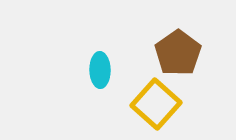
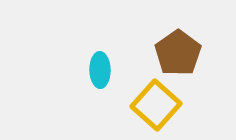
yellow square: moved 1 px down
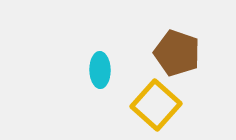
brown pentagon: moved 1 px left; rotated 18 degrees counterclockwise
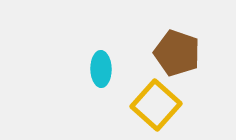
cyan ellipse: moved 1 px right, 1 px up
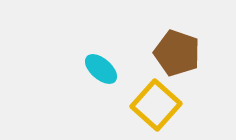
cyan ellipse: rotated 48 degrees counterclockwise
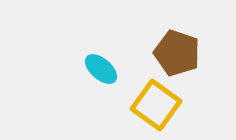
yellow square: rotated 6 degrees counterclockwise
